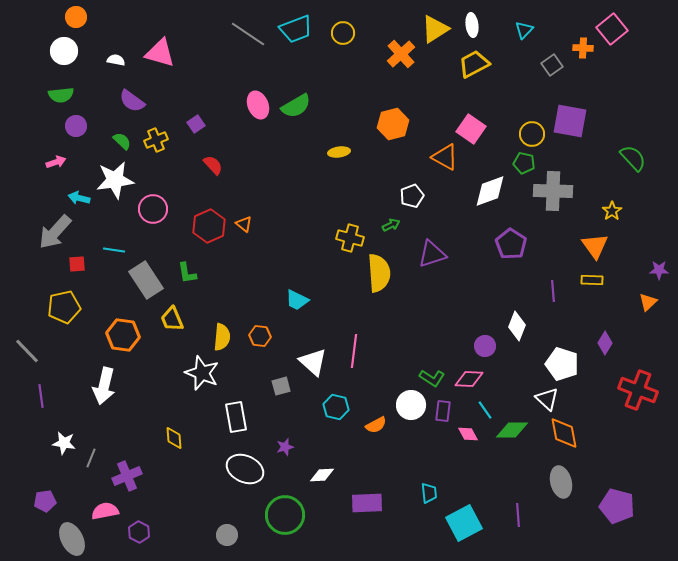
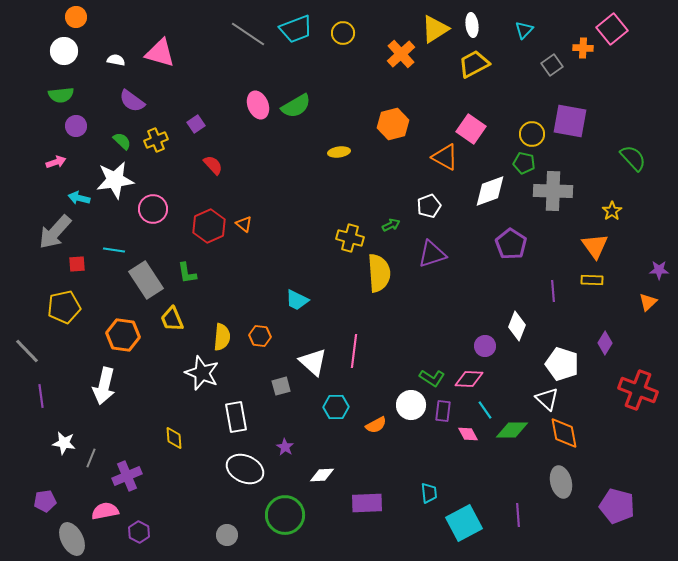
white pentagon at (412, 196): moved 17 px right, 10 px down
cyan hexagon at (336, 407): rotated 15 degrees counterclockwise
purple star at (285, 447): rotated 24 degrees counterclockwise
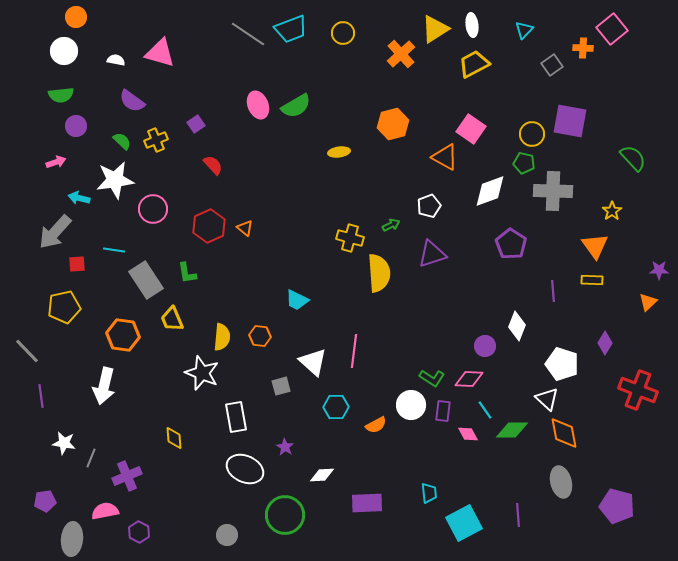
cyan trapezoid at (296, 29): moved 5 px left
orange triangle at (244, 224): moved 1 px right, 4 px down
gray ellipse at (72, 539): rotated 32 degrees clockwise
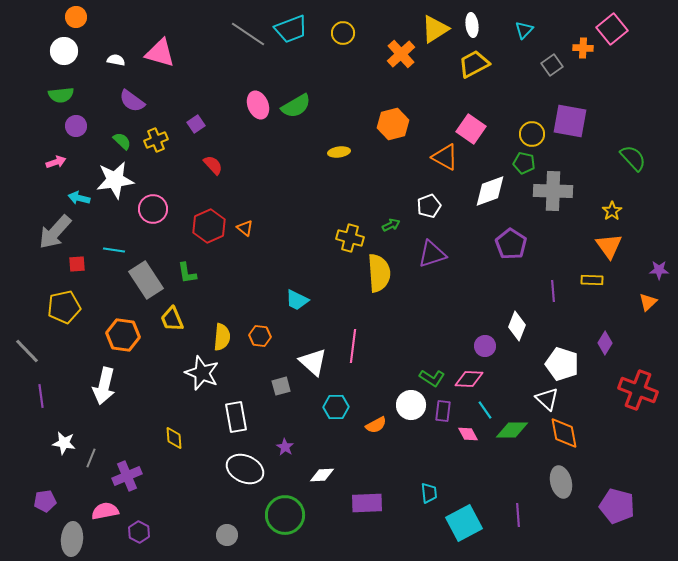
orange triangle at (595, 246): moved 14 px right
pink line at (354, 351): moved 1 px left, 5 px up
